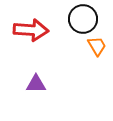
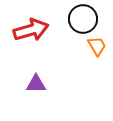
red arrow: rotated 20 degrees counterclockwise
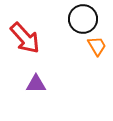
red arrow: moved 6 px left, 8 px down; rotated 64 degrees clockwise
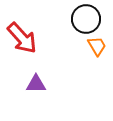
black circle: moved 3 px right
red arrow: moved 3 px left
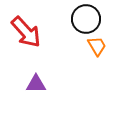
red arrow: moved 4 px right, 6 px up
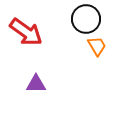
red arrow: rotated 12 degrees counterclockwise
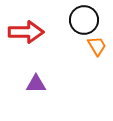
black circle: moved 2 px left, 1 px down
red arrow: rotated 36 degrees counterclockwise
